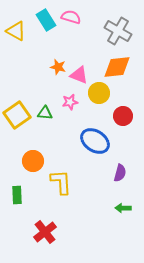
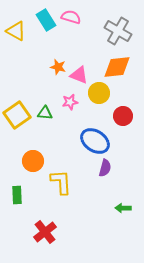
purple semicircle: moved 15 px left, 5 px up
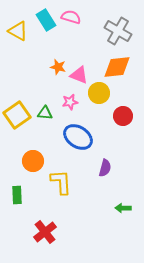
yellow triangle: moved 2 px right
blue ellipse: moved 17 px left, 4 px up
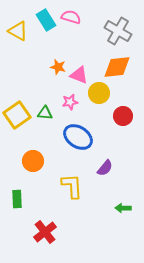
purple semicircle: rotated 24 degrees clockwise
yellow L-shape: moved 11 px right, 4 px down
green rectangle: moved 4 px down
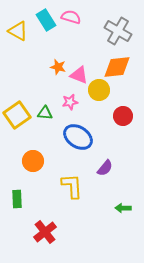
yellow circle: moved 3 px up
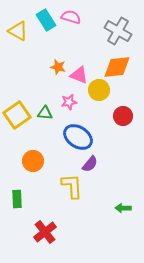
pink star: moved 1 px left
purple semicircle: moved 15 px left, 4 px up
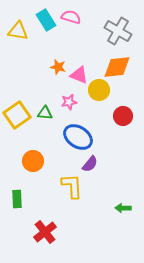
yellow triangle: rotated 20 degrees counterclockwise
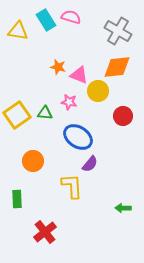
yellow circle: moved 1 px left, 1 px down
pink star: rotated 21 degrees clockwise
